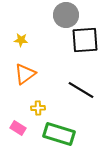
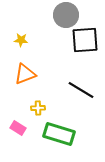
orange triangle: rotated 15 degrees clockwise
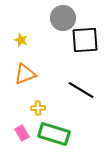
gray circle: moved 3 px left, 3 px down
yellow star: rotated 16 degrees clockwise
pink rectangle: moved 4 px right, 5 px down; rotated 28 degrees clockwise
green rectangle: moved 5 px left
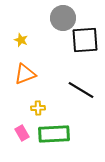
green rectangle: rotated 20 degrees counterclockwise
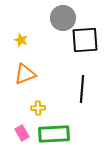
black line: moved 1 px right, 1 px up; rotated 64 degrees clockwise
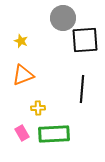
yellow star: moved 1 px down
orange triangle: moved 2 px left, 1 px down
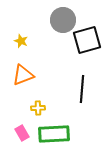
gray circle: moved 2 px down
black square: moved 2 px right; rotated 12 degrees counterclockwise
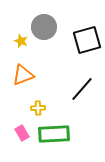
gray circle: moved 19 px left, 7 px down
black line: rotated 36 degrees clockwise
